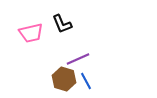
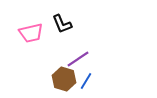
purple line: rotated 10 degrees counterclockwise
blue line: rotated 60 degrees clockwise
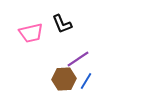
brown hexagon: rotated 20 degrees counterclockwise
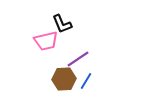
pink trapezoid: moved 15 px right, 8 px down
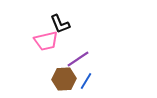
black L-shape: moved 2 px left
